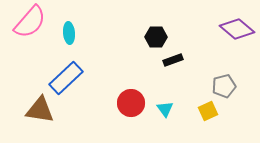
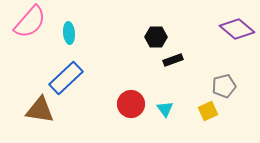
red circle: moved 1 px down
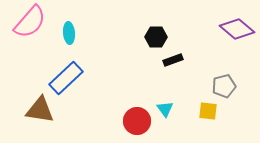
red circle: moved 6 px right, 17 px down
yellow square: rotated 30 degrees clockwise
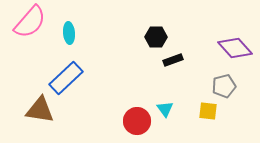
purple diamond: moved 2 px left, 19 px down; rotated 8 degrees clockwise
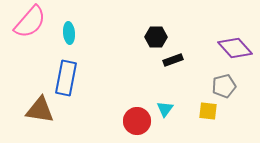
blue rectangle: rotated 36 degrees counterclockwise
cyan triangle: rotated 12 degrees clockwise
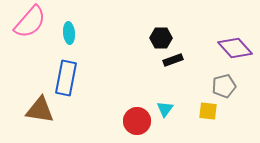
black hexagon: moved 5 px right, 1 px down
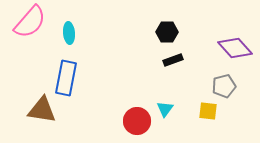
black hexagon: moved 6 px right, 6 px up
brown triangle: moved 2 px right
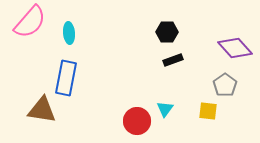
gray pentagon: moved 1 px right, 1 px up; rotated 20 degrees counterclockwise
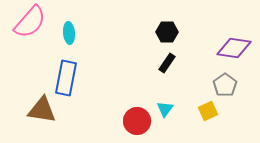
purple diamond: moved 1 px left; rotated 40 degrees counterclockwise
black rectangle: moved 6 px left, 3 px down; rotated 36 degrees counterclockwise
yellow square: rotated 30 degrees counterclockwise
